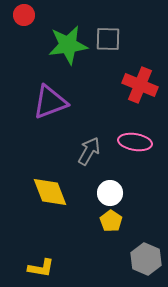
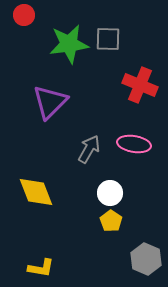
green star: moved 1 px right, 1 px up
purple triangle: rotated 24 degrees counterclockwise
pink ellipse: moved 1 px left, 2 px down
gray arrow: moved 2 px up
yellow diamond: moved 14 px left
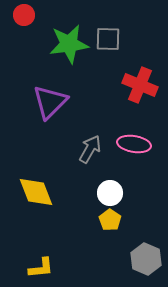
gray arrow: moved 1 px right
yellow pentagon: moved 1 px left, 1 px up
yellow L-shape: rotated 16 degrees counterclockwise
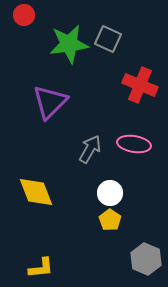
gray square: rotated 24 degrees clockwise
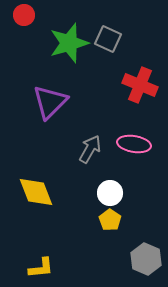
green star: moved 1 px up; rotated 9 degrees counterclockwise
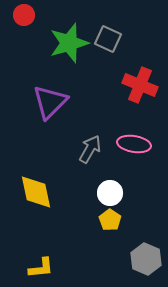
yellow diamond: rotated 9 degrees clockwise
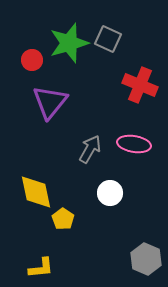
red circle: moved 8 px right, 45 px down
purple triangle: rotated 6 degrees counterclockwise
yellow pentagon: moved 47 px left, 1 px up
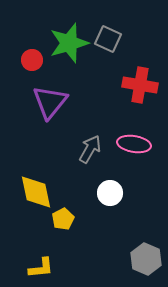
red cross: rotated 12 degrees counterclockwise
yellow pentagon: rotated 10 degrees clockwise
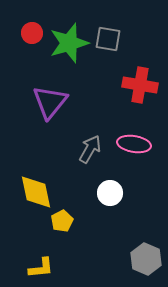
gray square: rotated 16 degrees counterclockwise
red circle: moved 27 px up
yellow pentagon: moved 1 px left, 2 px down
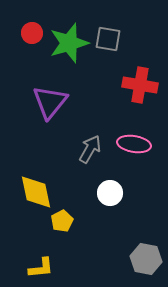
gray hexagon: rotated 12 degrees counterclockwise
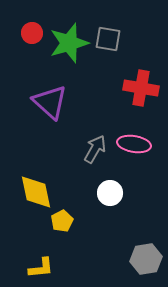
red cross: moved 1 px right, 3 px down
purple triangle: rotated 27 degrees counterclockwise
gray arrow: moved 5 px right
gray hexagon: rotated 20 degrees counterclockwise
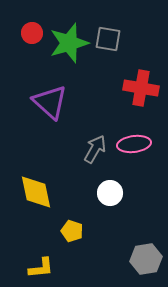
pink ellipse: rotated 16 degrees counterclockwise
yellow pentagon: moved 10 px right, 10 px down; rotated 25 degrees counterclockwise
